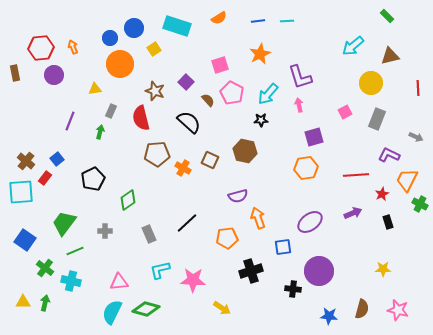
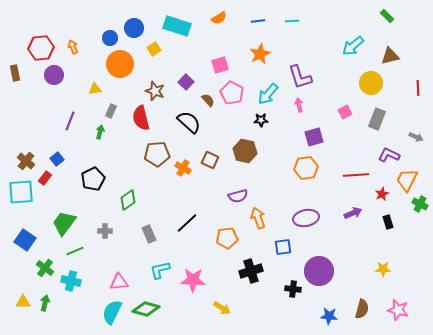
cyan line at (287, 21): moved 5 px right
purple ellipse at (310, 222): moved 4 px left, 4 px up; rotated 25 degrees clockwise
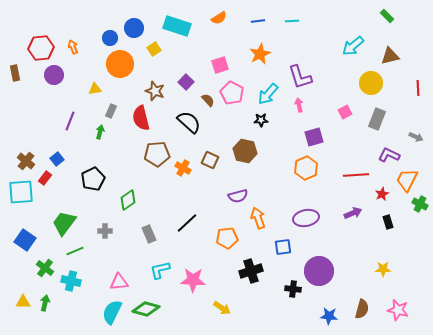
orange hexagon at (306, 168): rotated 15 degrees counterclockwise
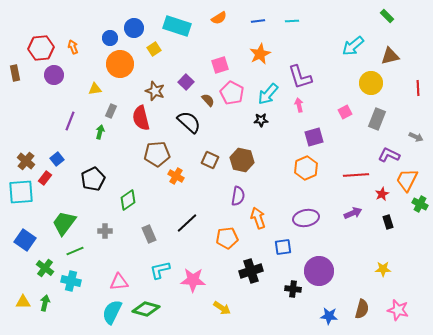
brown hexagon at (245, 151): moved 3 px left, 9 px down
orange cross at (183, 168): moved 7 px left, 8 px down
purple semicircle at (238, 196): rotated 66 degrees counterclockwise
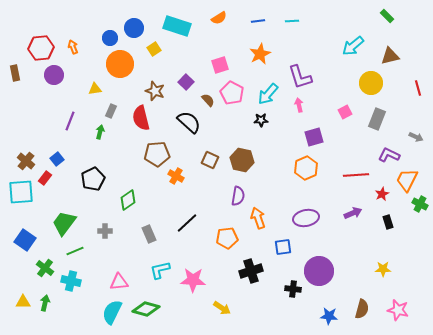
red line at (418, 88): rotated 14 degrees counterclockwise
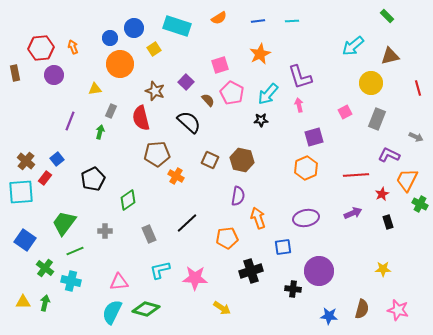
pink star at (193, 280): moved 2 px right, 2 px up
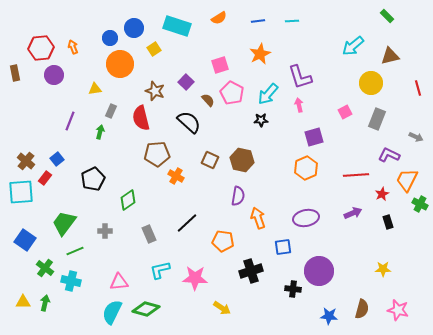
orange pentagon at (227, 238): moved 4 px left, 3 px down; rotated 15 degrees clockwise
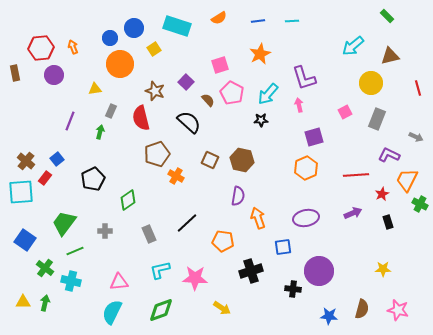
purple L-shape at (300, 77): moved 4 px right, 1 px down
brown pentagon at (157, 154): rotated 15 degrees counterclockwise
green diamond at (146, 309): moved 15 px right, 1 px down; rotated 36 degrees counterclockwise
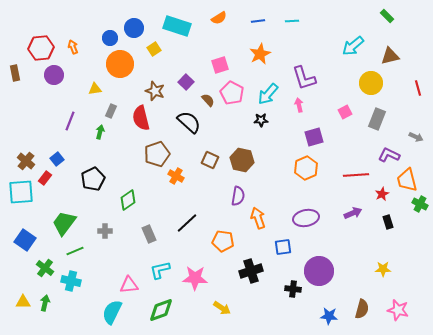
orange trapezoid at (407, 180): rotated 40 degrees counterclockwise
pink triangle at (119, 282): moved 10 px right, 3 px down
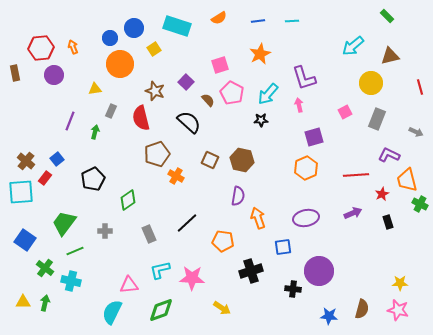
red line at (418, 88): moved 2 px right, 1 px up
green arrow at (100, 132): moved 5 px left
gray arrow at (416, 137): moved 5 px up
yellow star at (383, 269): moved 17 px right, 14 px down
pink star at (195, 278): moved 3 px left
